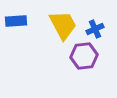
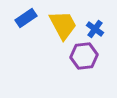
blue rectangle: moved 10 px right, 3 px up; rotated 30 degrees counterclockwise
blue cross: rotated 30 degrees counterclockwise
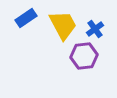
blue cross: rotated 18 degrees clockwise
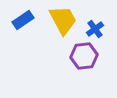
blue rectangle: moved 3 px left, 2 px down
yellow trapezoid: moved 5 px up
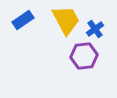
yellow trapezoid: moved 3 px right
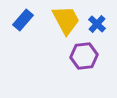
blue rectangle: rotated 15 degrees counterclockwise
blue cross: moved 2 px right, 5 px up; rotated 12 degrees counterclockwise
